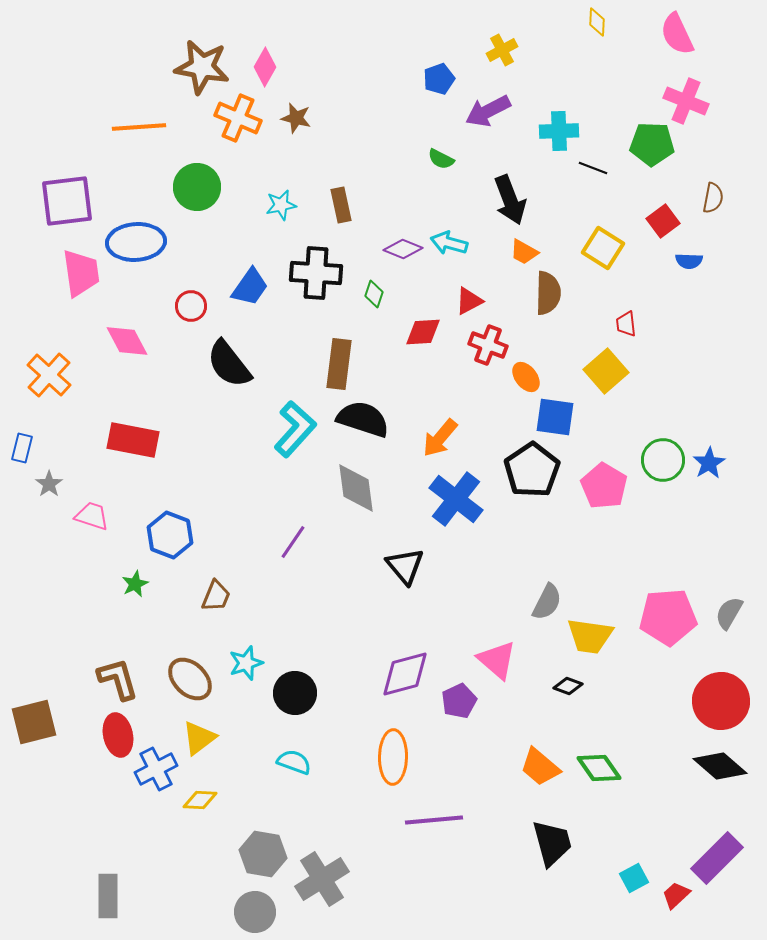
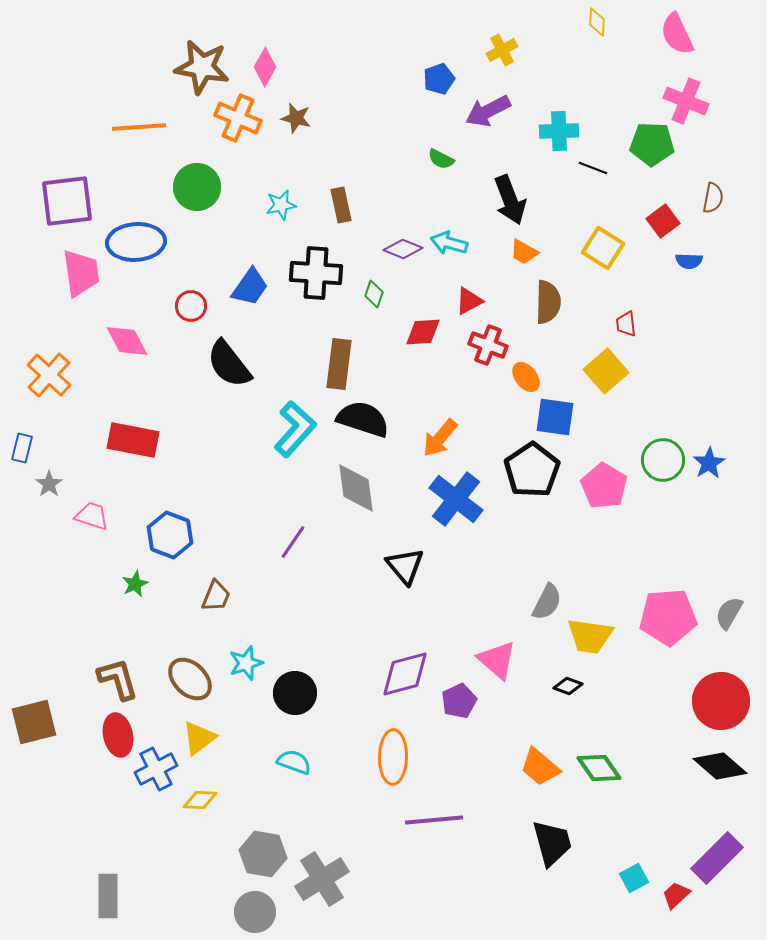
brown semicircle at (548, 293): moved 9 px down
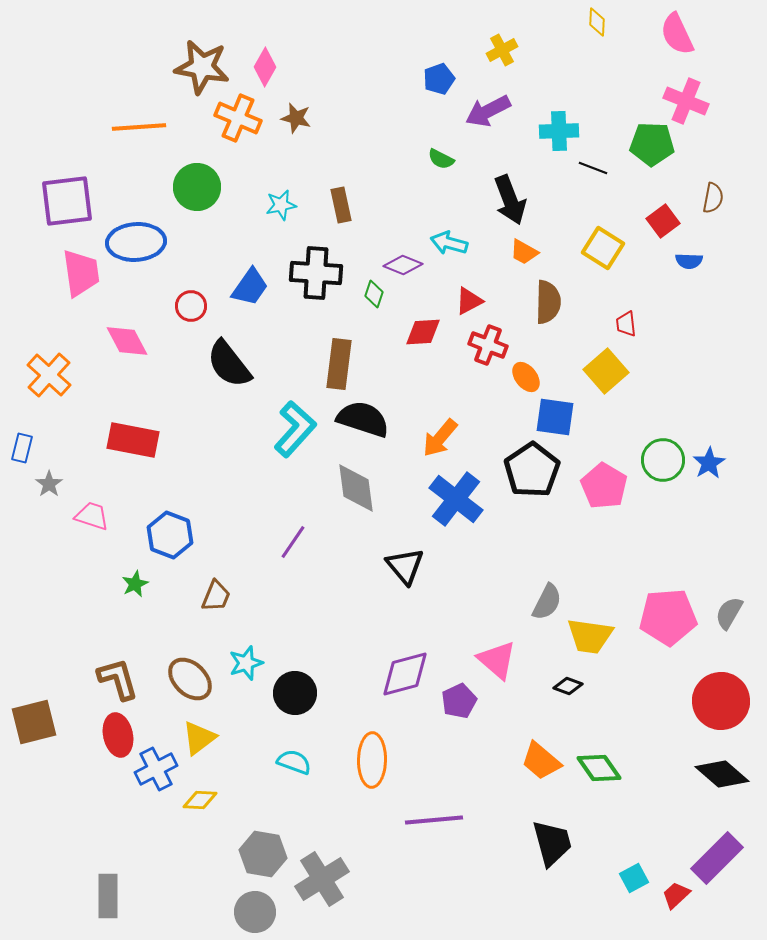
purple diamond at (403, 249): moved 16 px down
orange ellipse at (393, 757): moved 21 px left, 3 px down
black diamond at (720, 766): moved 2 px right, 8 px down
orange trapezoid at (540, 767): moved 1 px right, 6 px up
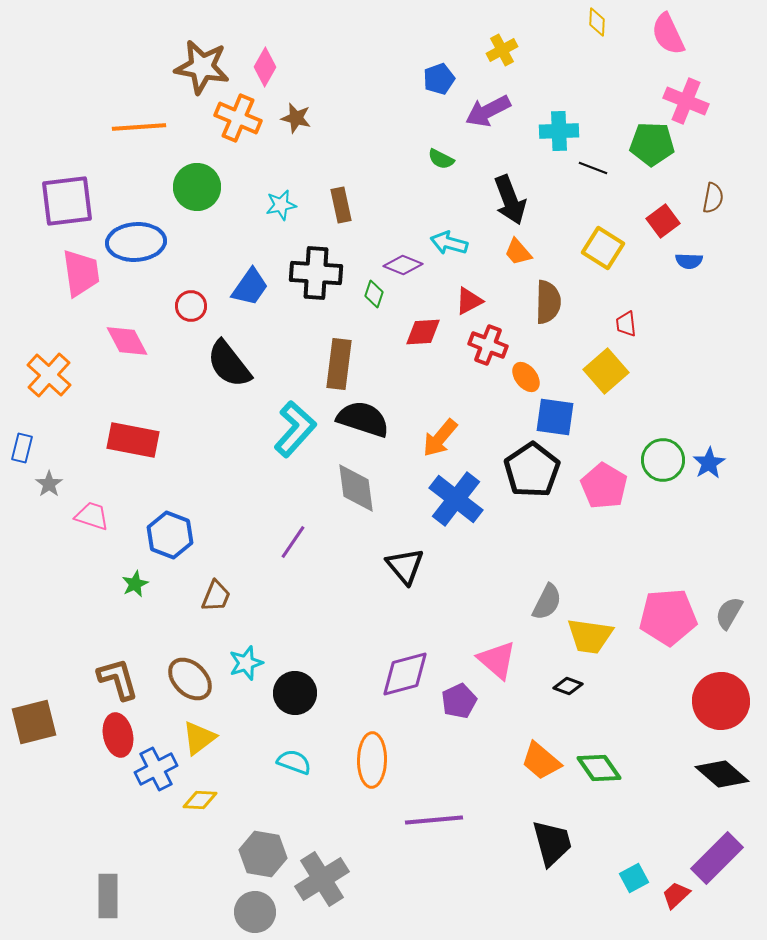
pink semicircle at (677, 34): moved 9 px left
orange trapezoid at (524, 252): moved 6 px left; rotated 20 degrees clockwise
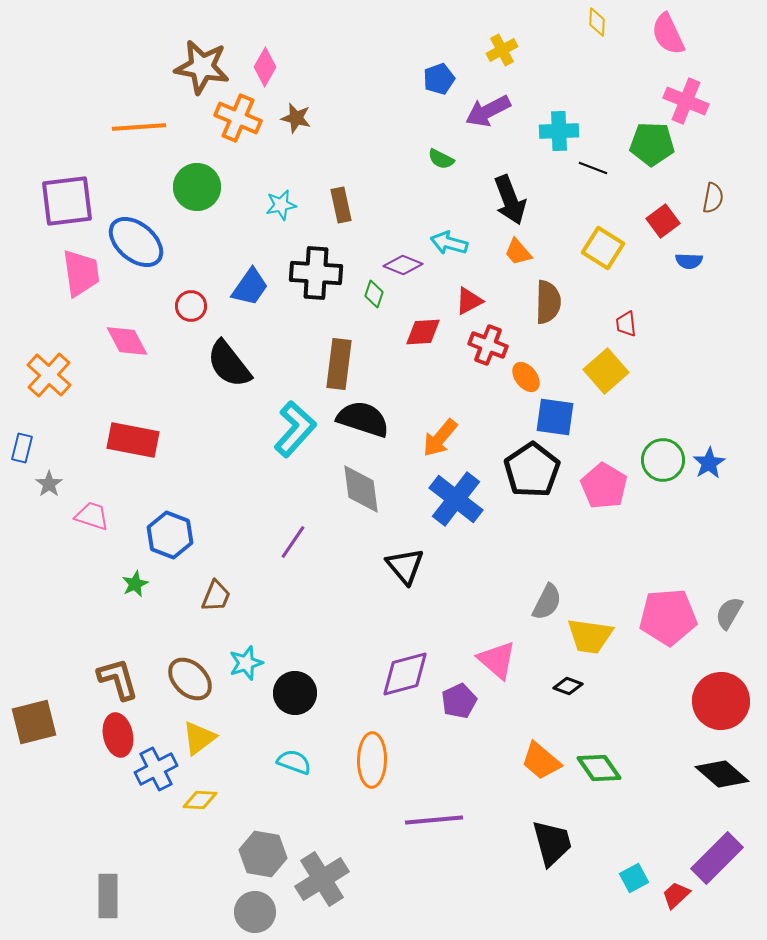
blue ellipse at (136, 242): rotated 44 degrees clockwise
gray diamond at (356, 488): moved 5 px right, 1 px down
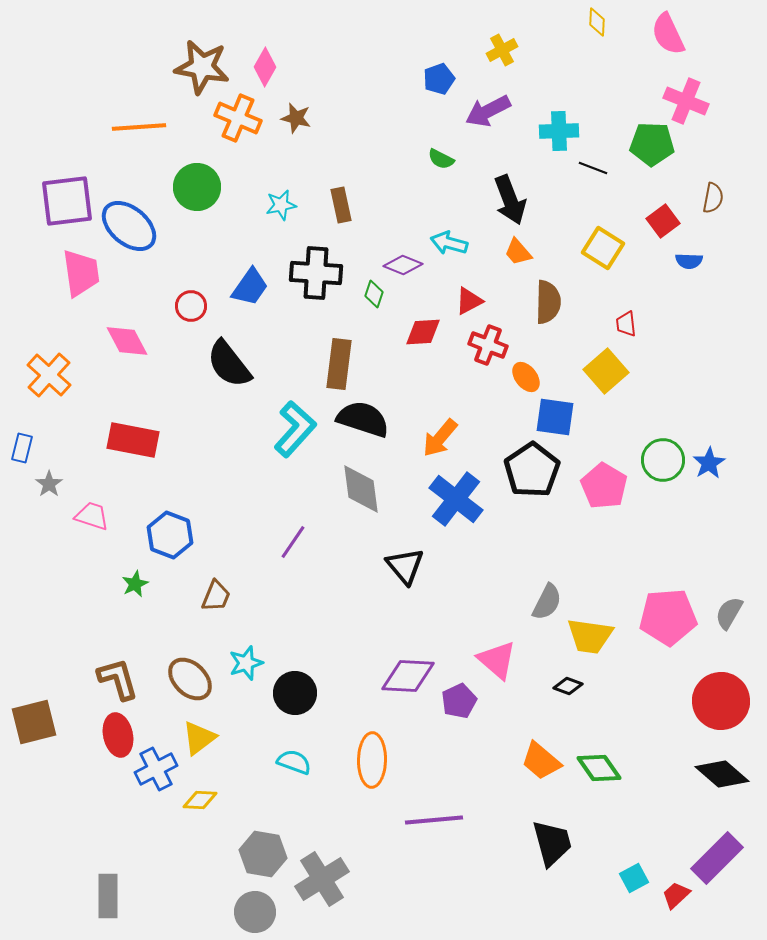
blue ellipse at (136, 242): moved 7 px left, 16 px up
purple diamond at (405, 674): moved 3 px right, 2 px down; rotated 18 degrees clockwise
